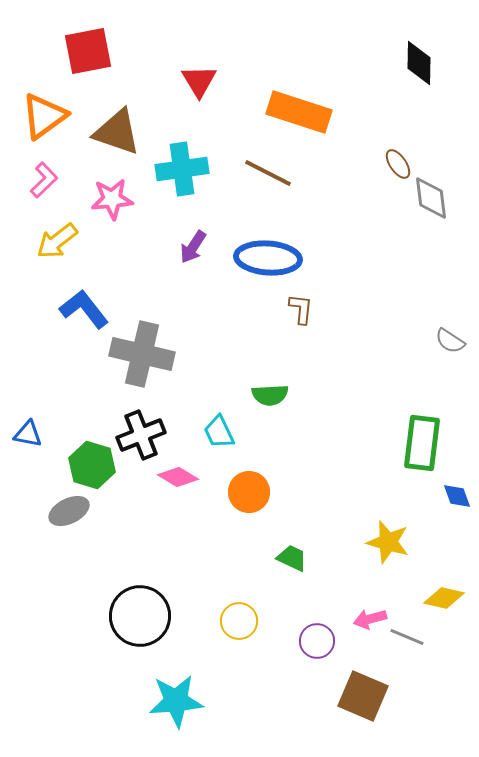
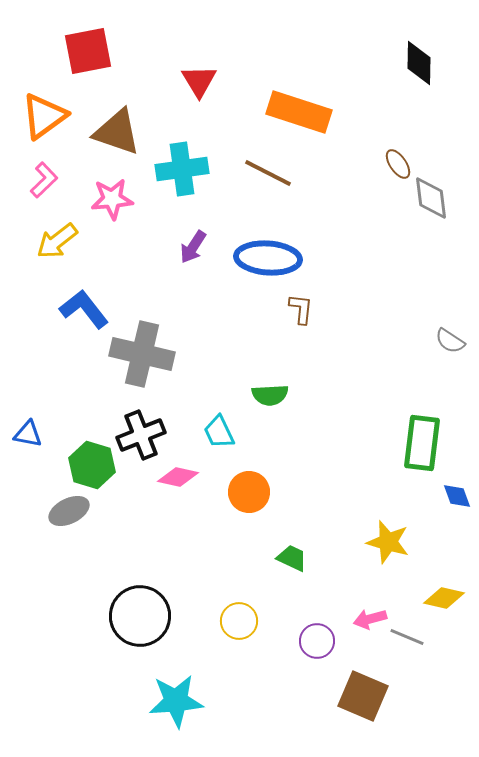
pink diamond: rotated 18 degrees counterclockwise
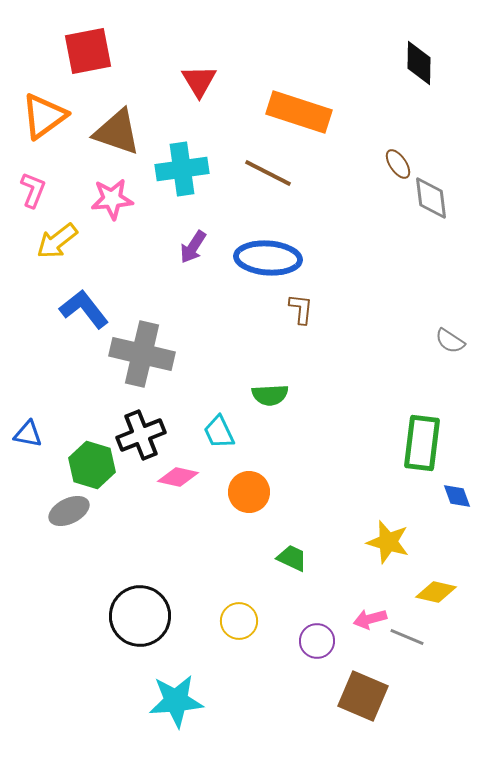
pink L-shape: moved 11 px left, 10 px down; rotated 24 degrees counterclockwise
yellow diamond: moved 8 px left, 6 px up
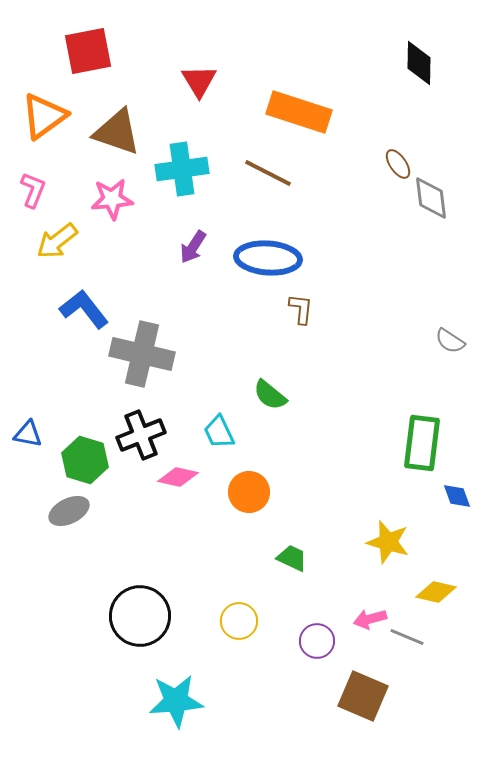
green semicircle: rotated 42 degrees clockwise
green hexagon: moved 7 px left, 5 px up
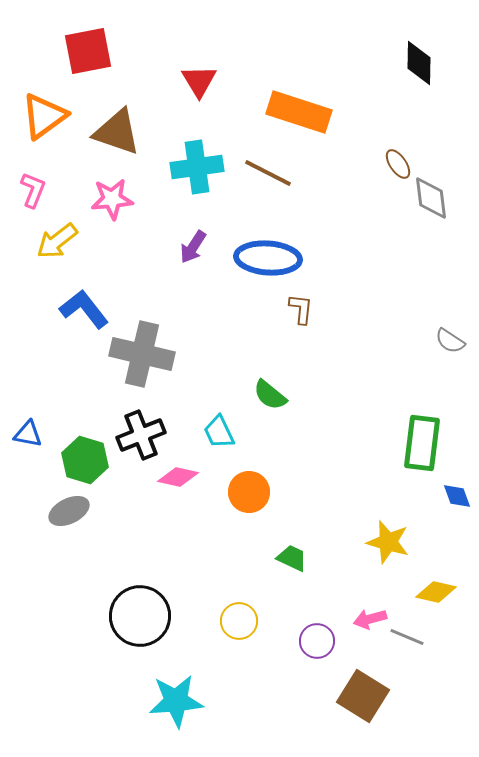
cyan cross: moved 15 px right, 2 px up
brown square: rotated 9 degrees clockwise
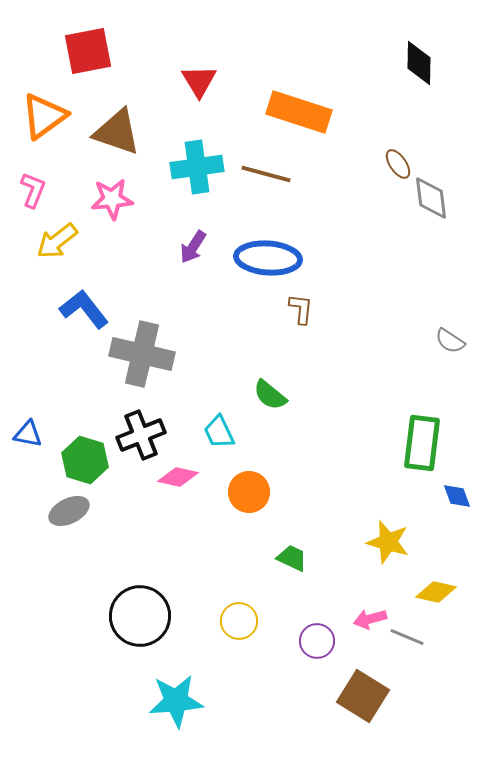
brown line: moved 2 px left, 1 px down; rotated 12 degrees counterclockwise
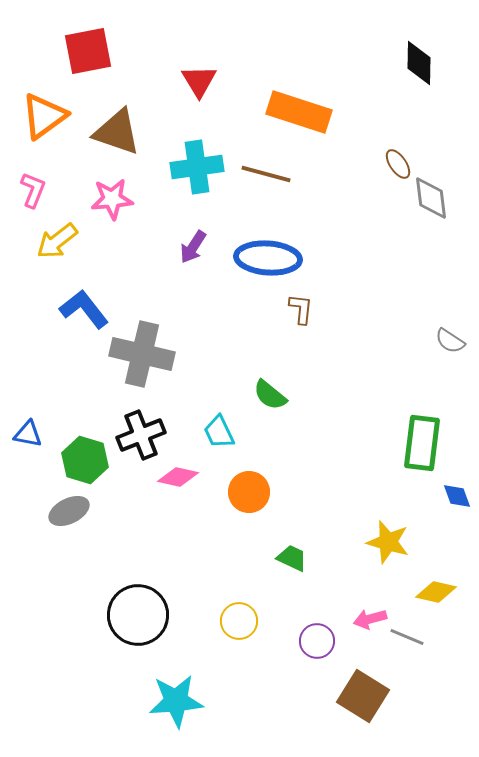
black circle: moved 2 px left, 1 px up
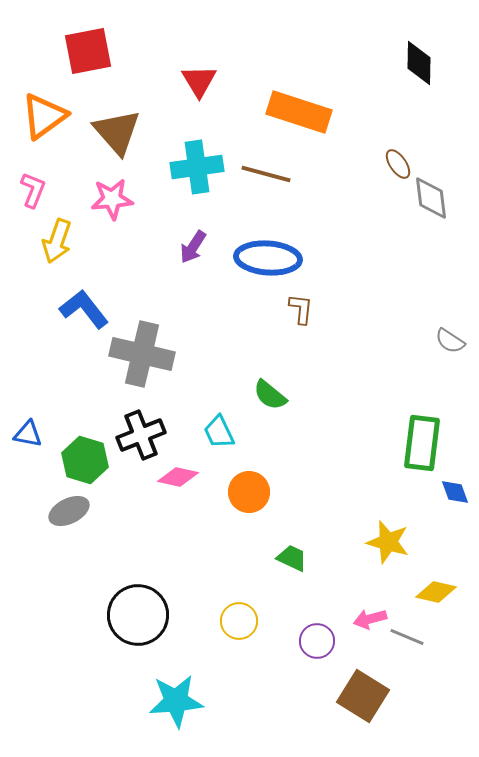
brown triangle: rotated 30 degrees clockwise
yellow arrow: rotated 33 degrees counterclockwise
blue diamond: moved 2 px left, 4 px up
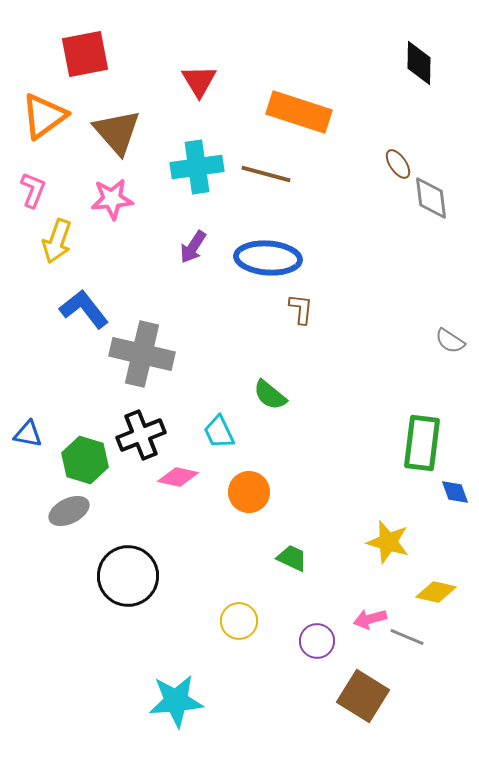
red square: moved 3 px left, 3 px down
black circle: moved 10 px left, 39 px up
